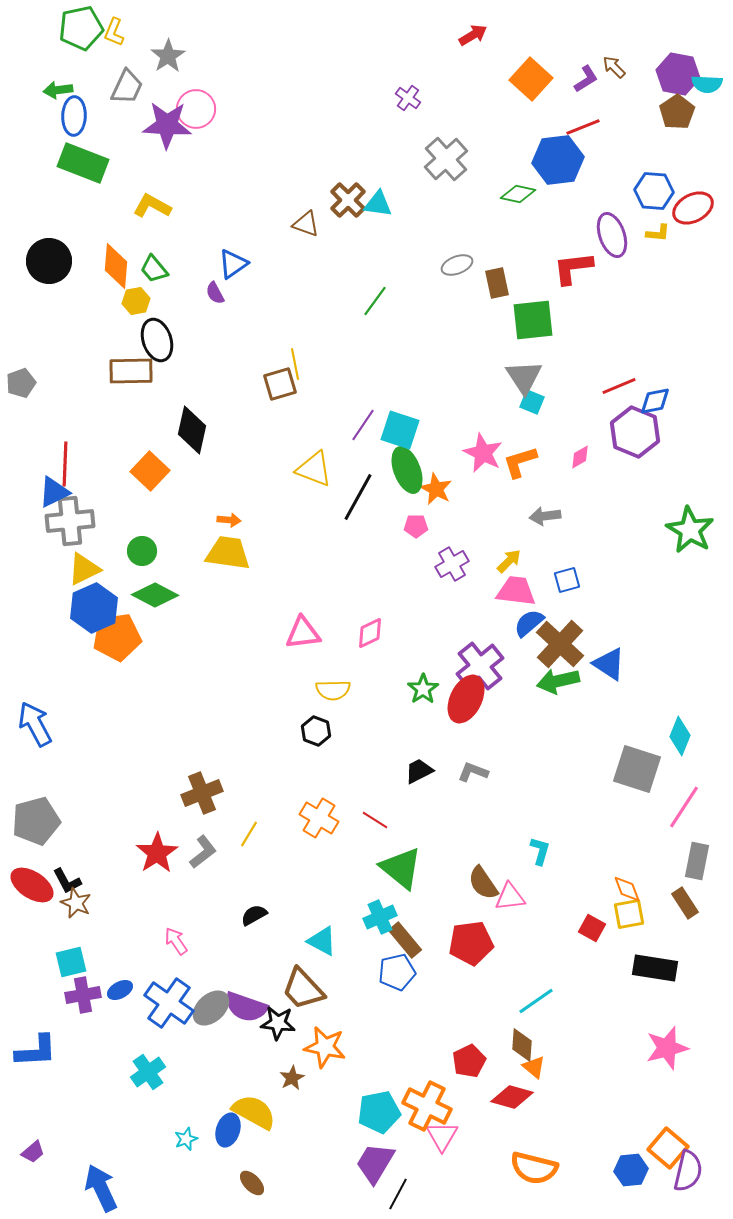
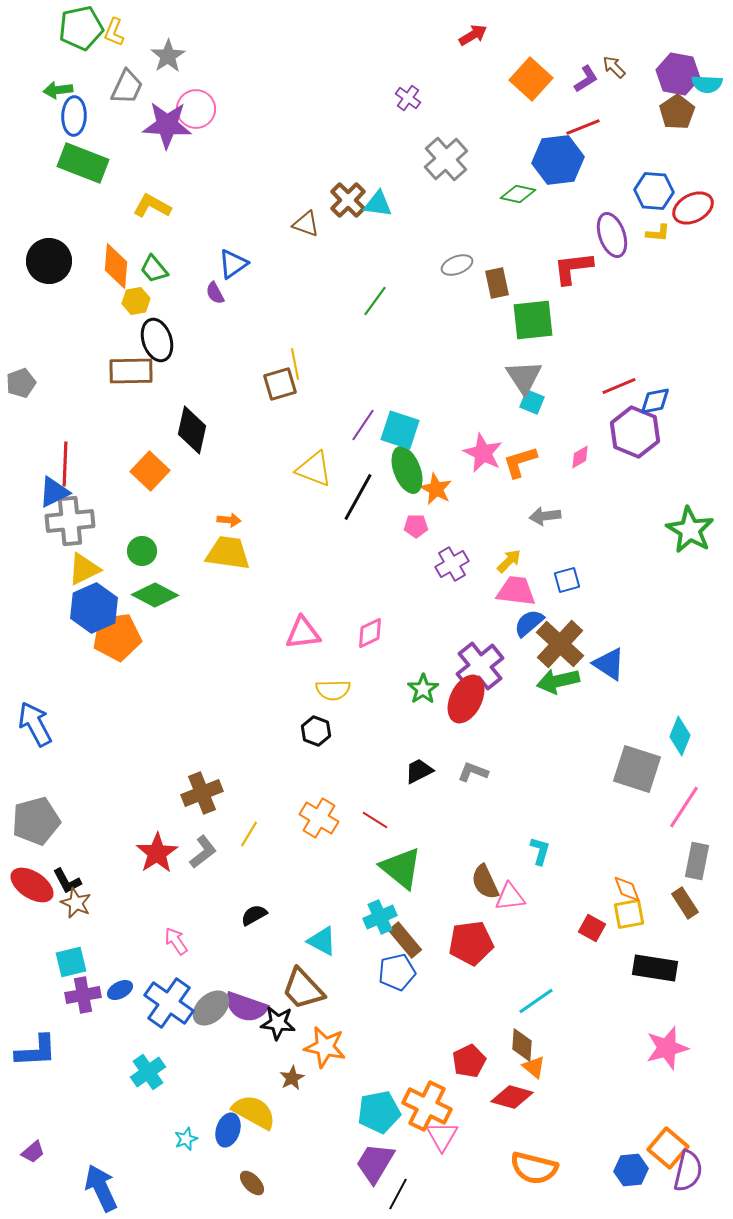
brown semicircle at (483, 883): moved 2 px right, 1 px up; rotated 9 degrees clockwise
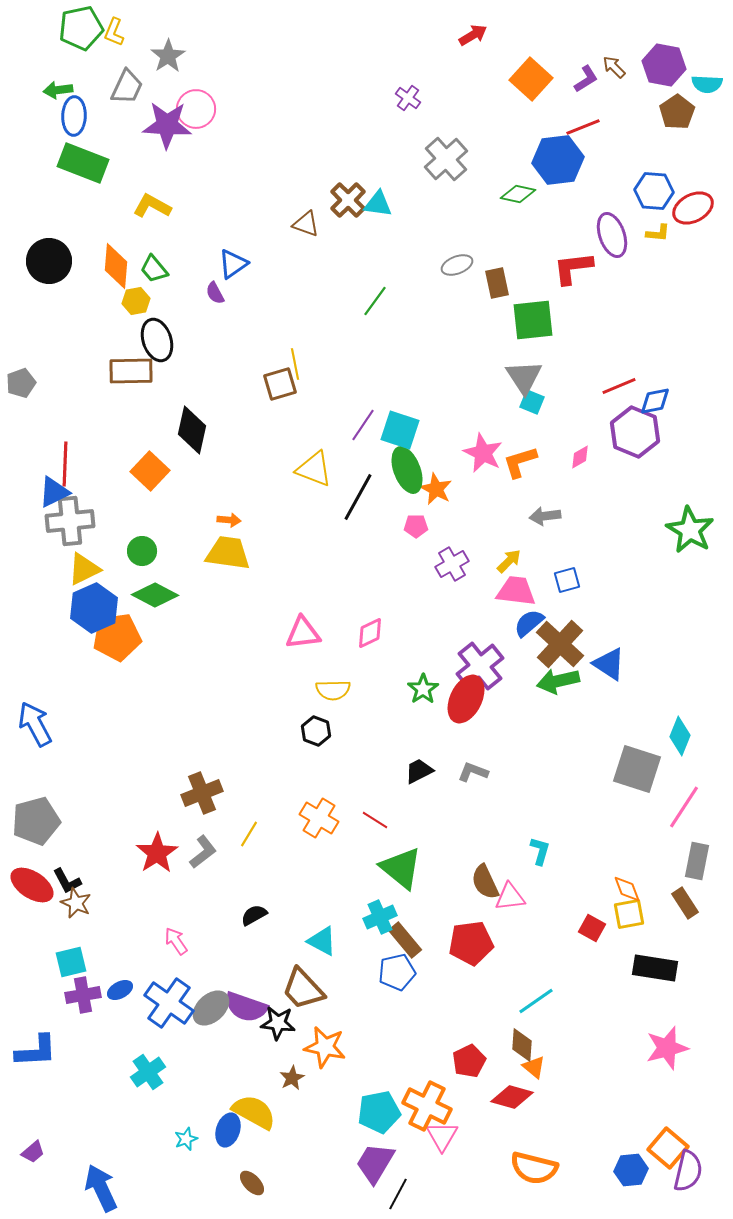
purple hexagon at (678, 74): moved 14 px left, 9 px up
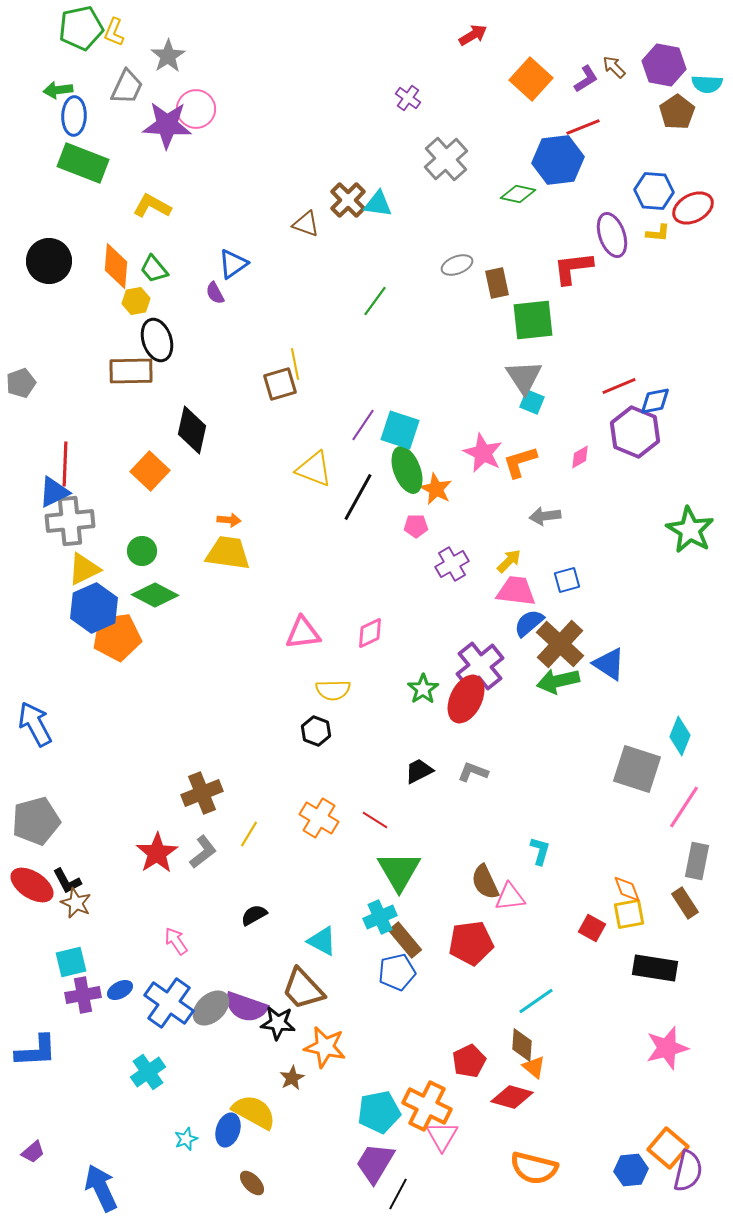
green triangle at (401, 868): moved 2 px left, 3 px down; rotated 21 degrees clockwise
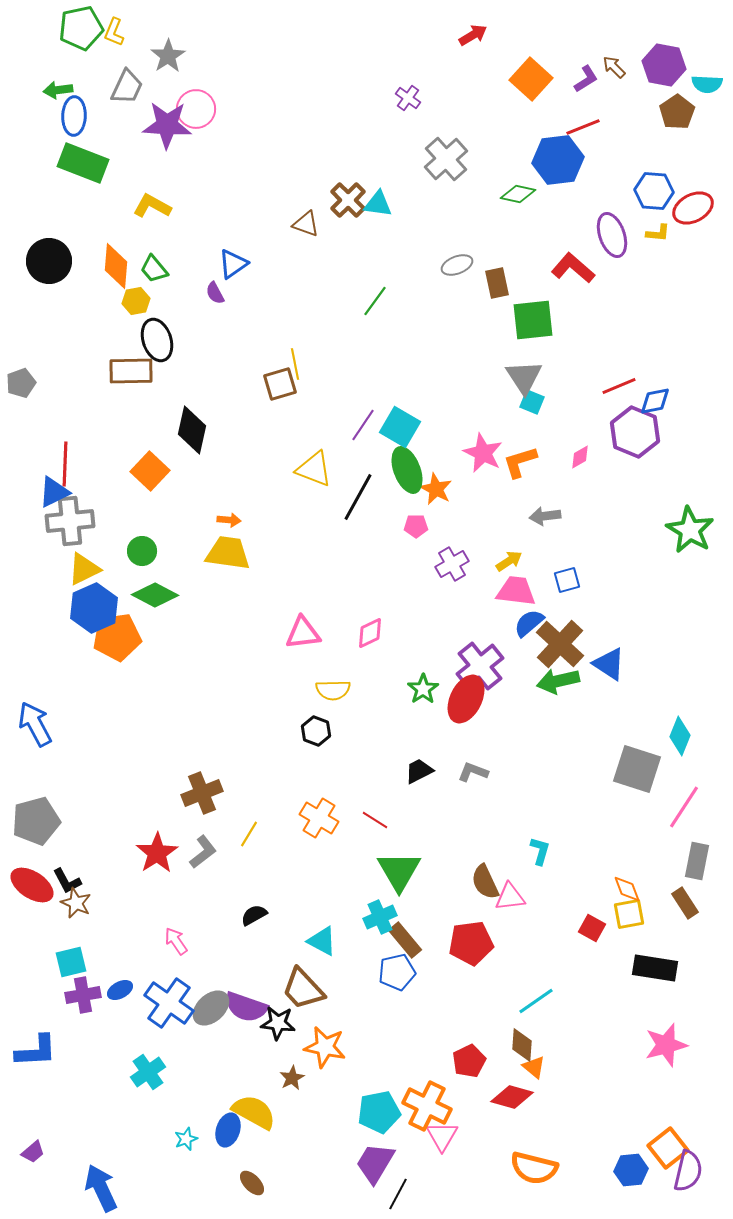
red L-shape at (573, 268): rotated 48 degrees clockwise
cyan square at (400, 430): moved 3 px up; rotated 12 degrees clockwise
yellow arrow at (509, 561): rotated 12 degrees clockwise
pink star at (667, 1048): moved 1 px left, 3 px up
orange square at (668, 1148): rotated 12 degrees clockwise
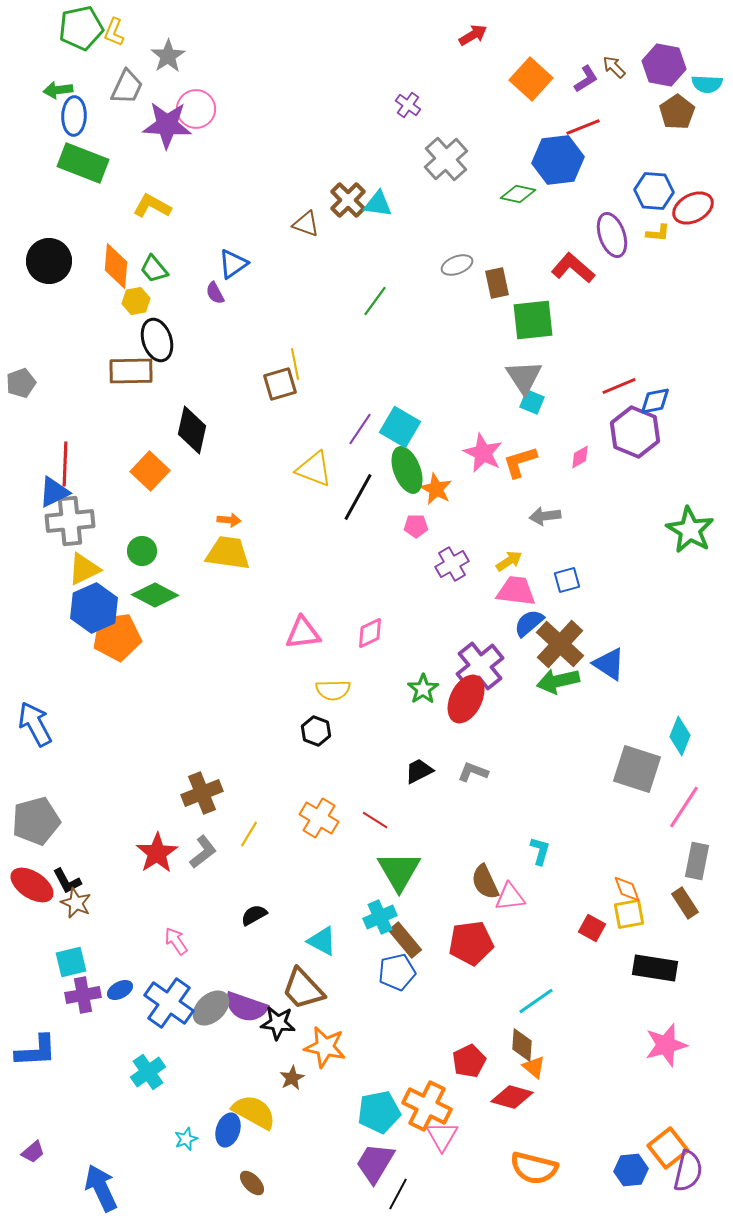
purple cross at (408, 98): moved 7 px down
purple line at (363, 425): moved 3 px left, 4 px down
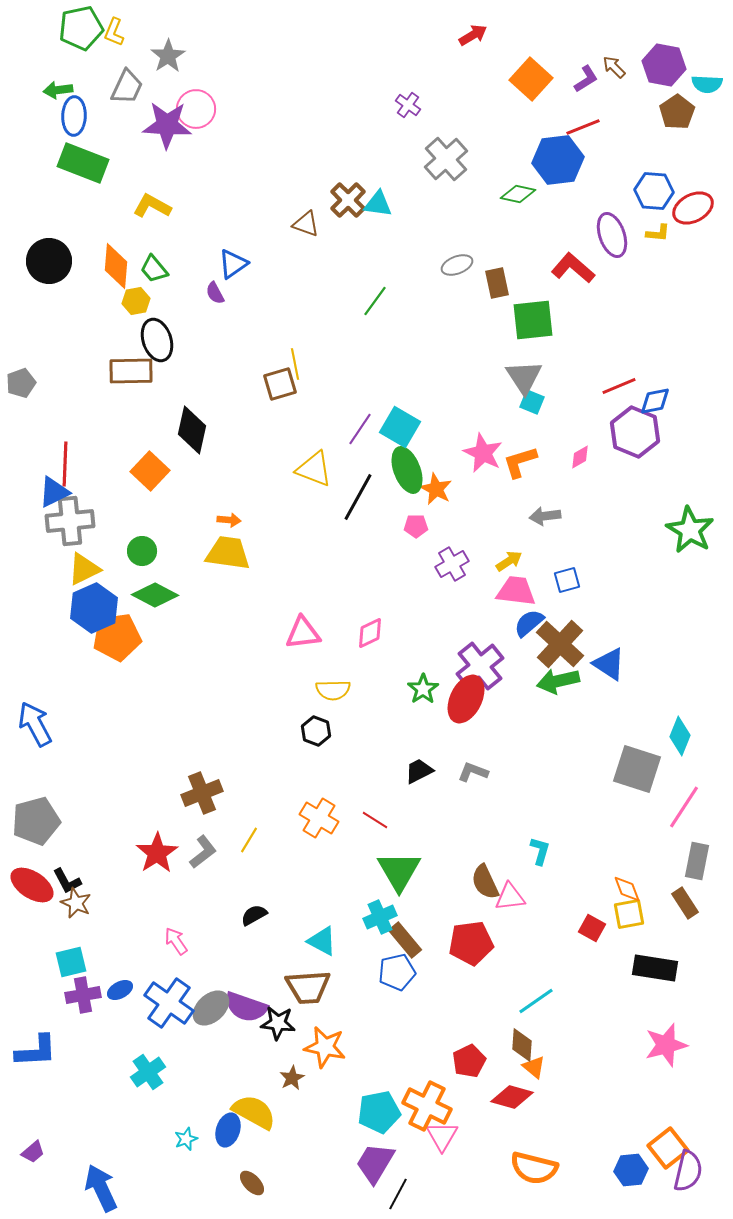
yellow line at (249, 834): moved 6 px down
brown trapezoid at (303, 989): moved 5 px right, 2 px up; rotated 51 degrees counterclockwise
